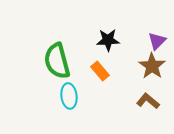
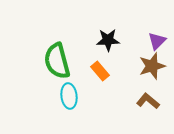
brown star: rotated 20 degrees clockwise
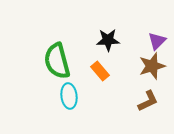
brown L-shape: rotated 115 degrees clockwise
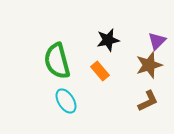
black star: rotated 10 degrees counterclockwise
brown star: moved 3 px left, 1 px up
cyan ellipse: moved 3 px left, 5 px down; rotated 25 degrees counterclockwise
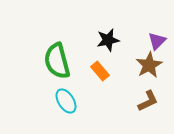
brown star: rotated 12 degrees counterclockwise
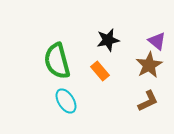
purple triangle: rotated 36 degrees counterclockwise
